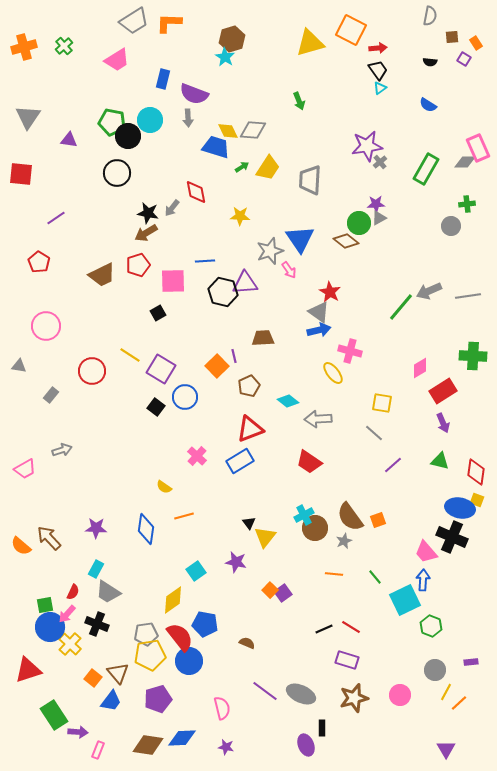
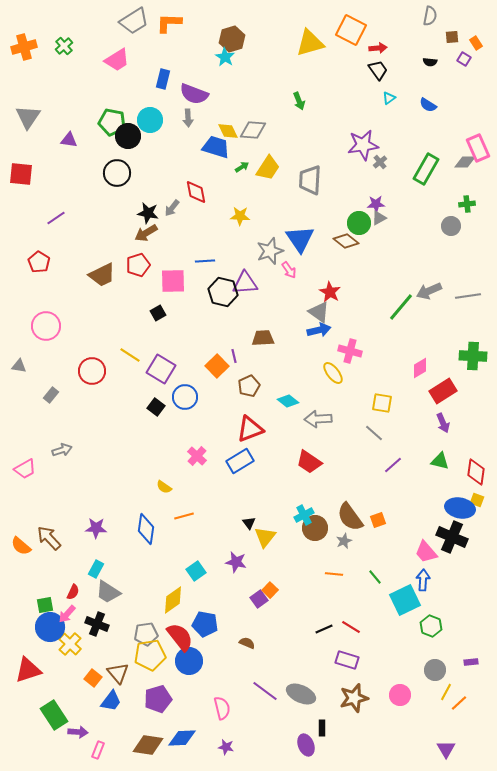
cyan triangle at (380, 88): moved 9 px right, 10 px down
purple star at (367, 146): moved 4 px left, 1 px up
purple square at (283, 593): moved 24 px left, 6 px down
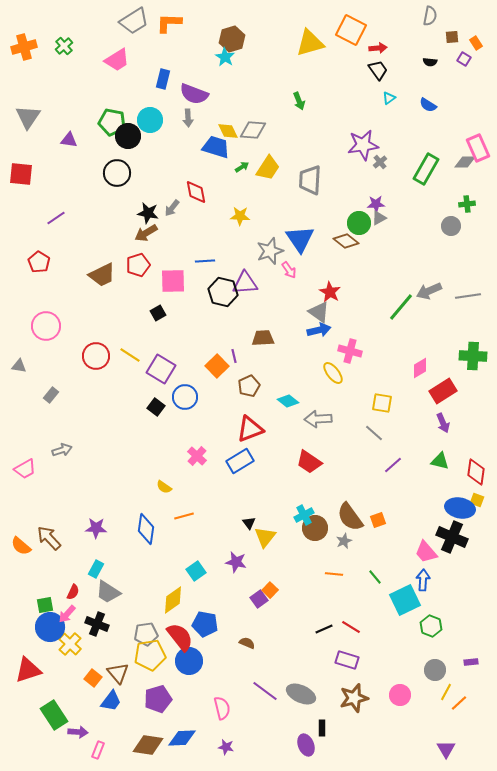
red circle at (92, 371): moved 4 px right, 15 px up
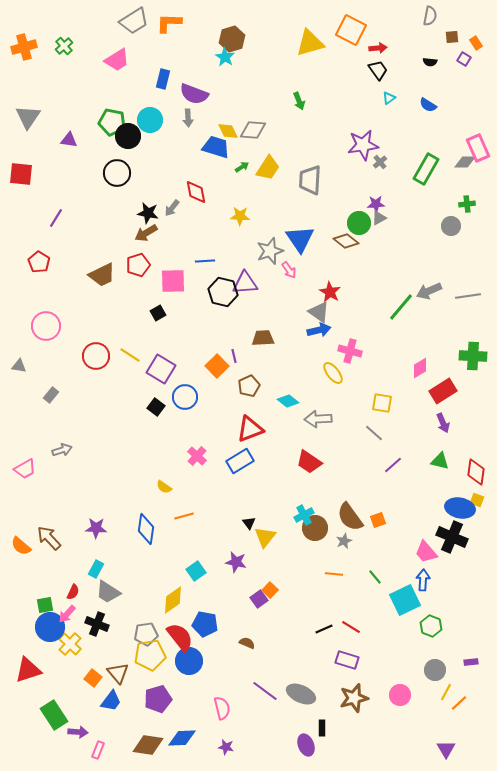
purple line at (56, 218): rotated 24 degrees counterclockwise
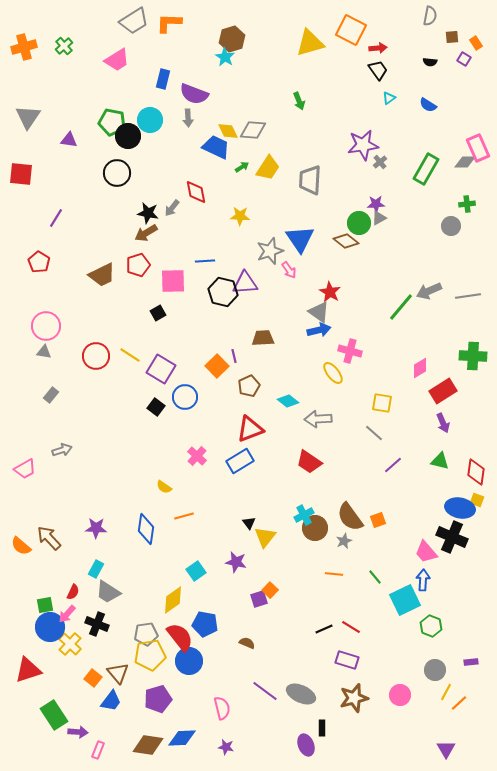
blue trapezoid at (216, 147): rotated 8 degrees clockwise
gray triangle at (19, 366): moved 25 px right, 14 px up
purple square at (259, 599): rotated 18 degrees clockwise
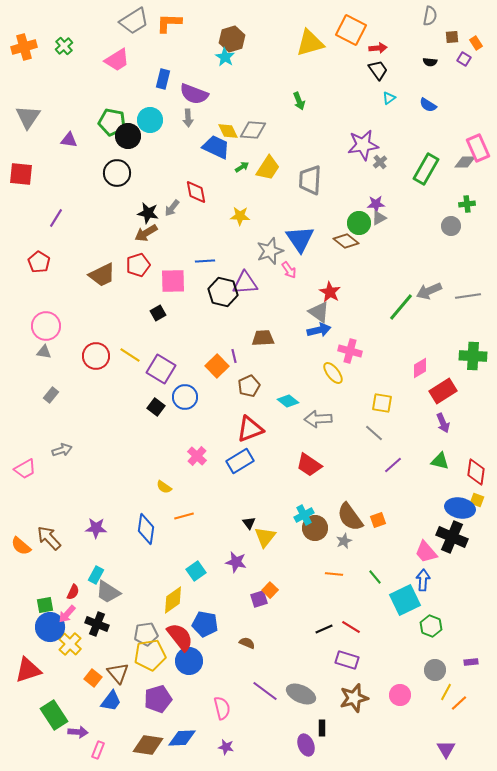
red trapezoid at (309, 462): moved 3 px down
cyan rectangle at (96, 569): moved 6 px down
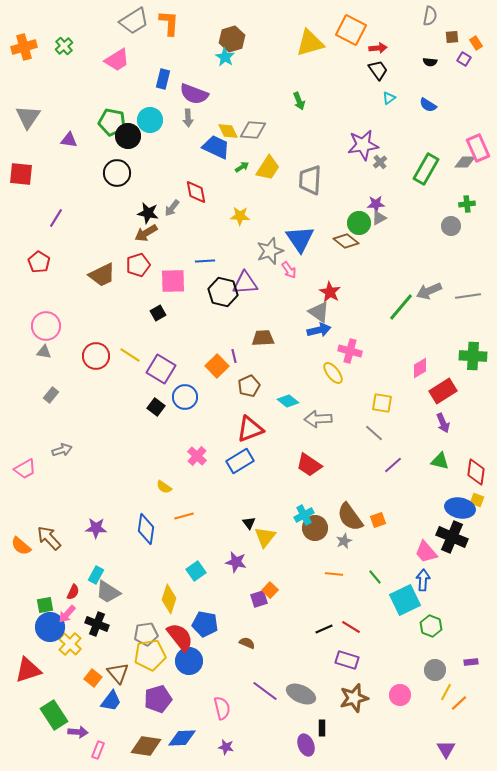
orange L-shape at (169, 23): rotated 92 degrees clockwise
yellow diamond at (173, 600): moved 4 px left, 1 px up; rotated 36 degrees counterclockwise
brown diamond at (148, 745): moved 2 px left, 1 px down
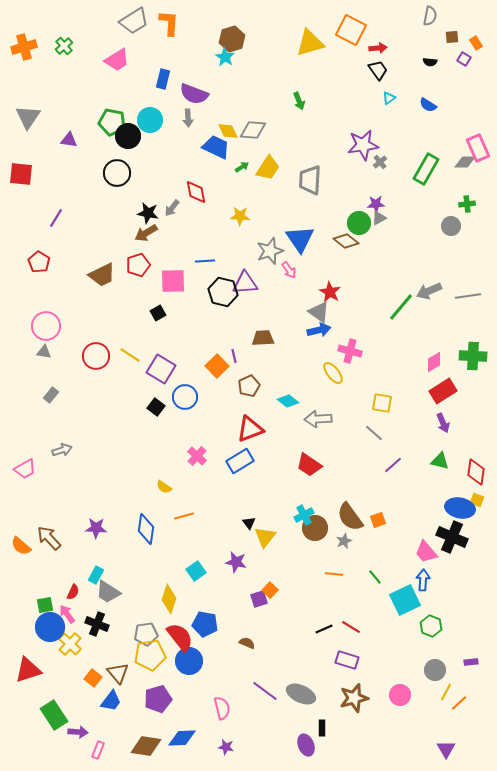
pink diamond at (420, 368): moved 14 px right, 6 px up
pink arrow at (67, 614): rotated 102 degrees clockwise
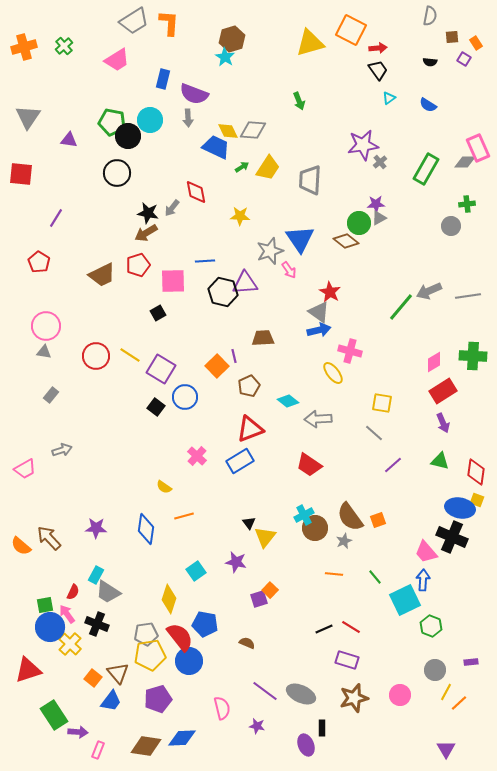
purple star at (226, 747): moved 31 px right, 21 px up
